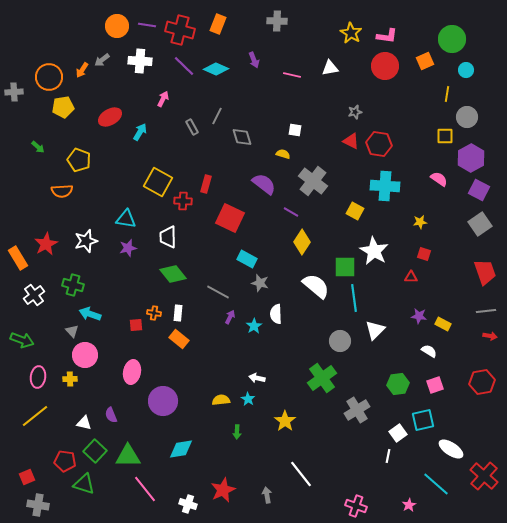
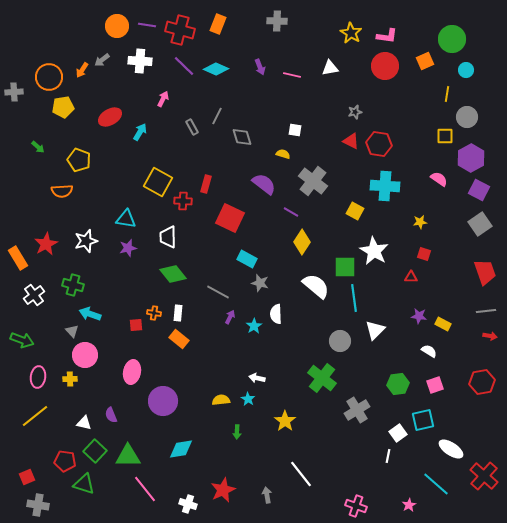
purple arrow at (254, 60): moved 6 px right, 7 px down
green cross at (322, 378): rotated 16 degrees counterclockwise
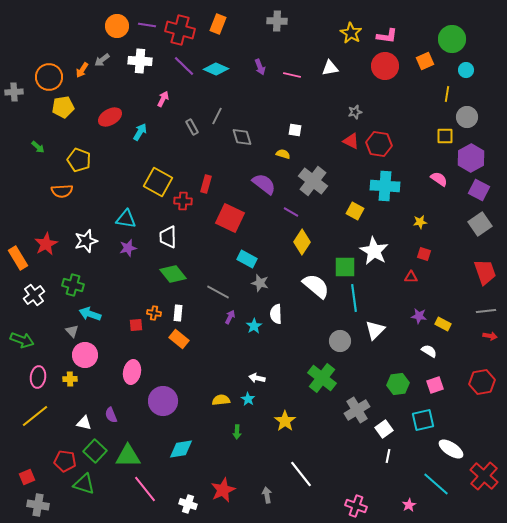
white square at (398, 433): moved 14 px left, 4 px up
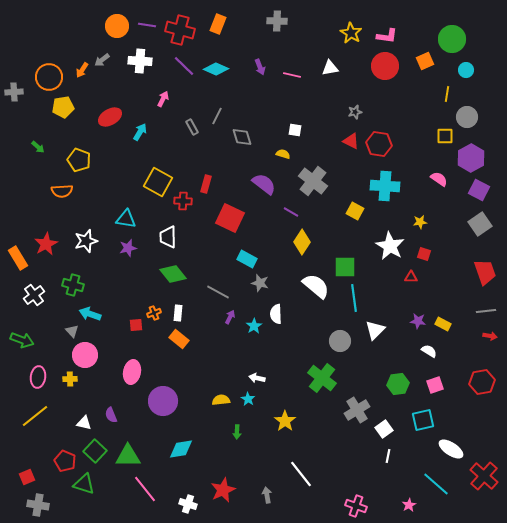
white star at (374, 251): moved 16 px right, 5 px up
orange cross at (154, 313): rotated 32 degrees counterclockwise
purple star at (419, 316): moved 1 px left, 5 px down
red pentagon at (65, 461): rotated 15 degrees clockwise
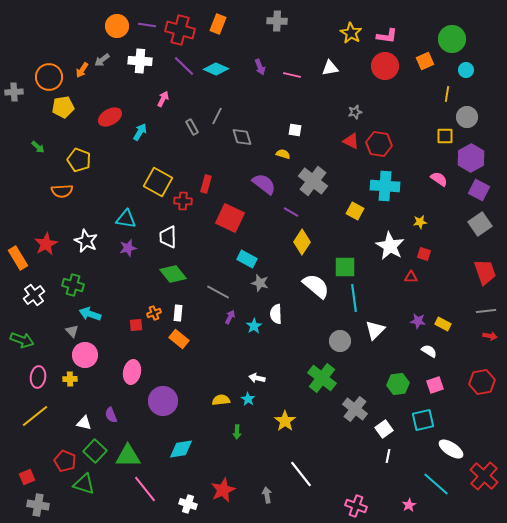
white star at (86, 241): rotated 30 degrees counterclockwise
gray cross at (357, 410): moved 2 px left, 1 px up; rotated 20 degrees counterclockwise
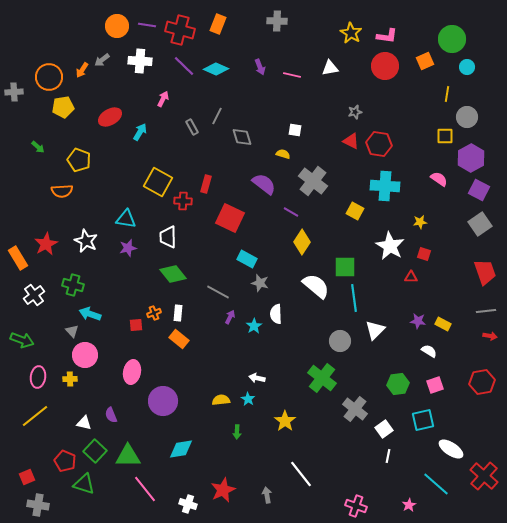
cyan circle at (466, 70): moved 1 px right, 3 px up
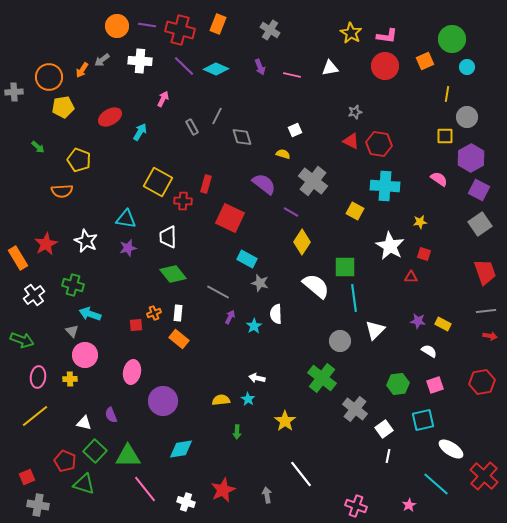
gray cross at (277, 21): moved 7 px left, 9 px down; rotated 30 degrees clockwise
white square at (295, 130): rotated 32 degrees counterclockwise
white cross at (188, 504): moved 2 px left, 2 px up
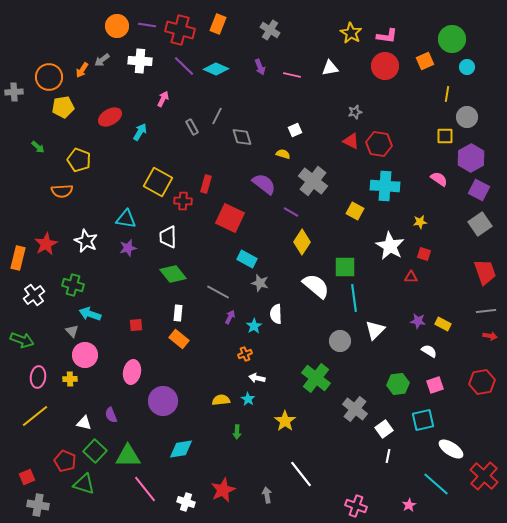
orange rectangle at (18, 258): rotated 45 degrees clockwise
orange cross at (154, 313): moved 91 px right, 41 px down
green cross at (322, 378): moved 6 px left
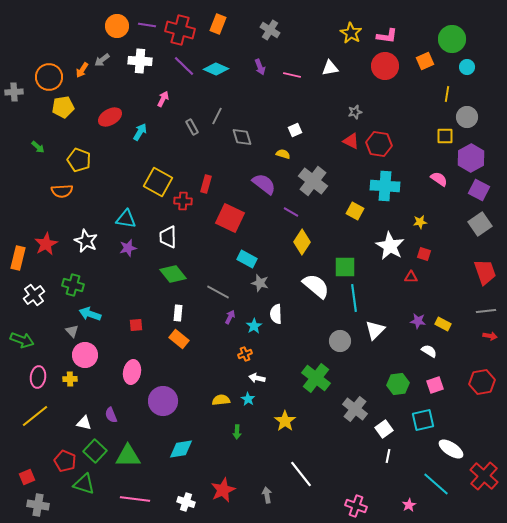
pink line at (145, 489): moved 10 px left, 10 px down; rotated 44 degrees counterclockwise
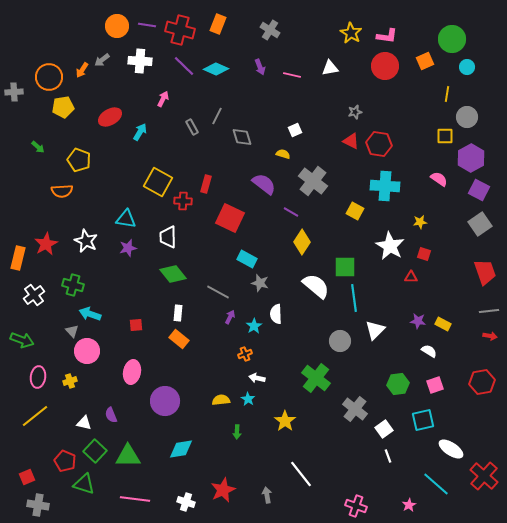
gray line at (486, 311): moved 3 px right
pink circle at (85, 355): moved 2 px right, 4 px up
yellow cross at (70, 379): moved 2 px down; rotated 16 degrees counterclockwise
purple circle at (163, 401): moved 2 px right
white line at (388, 456): rotated 32 degrees counterclockwise
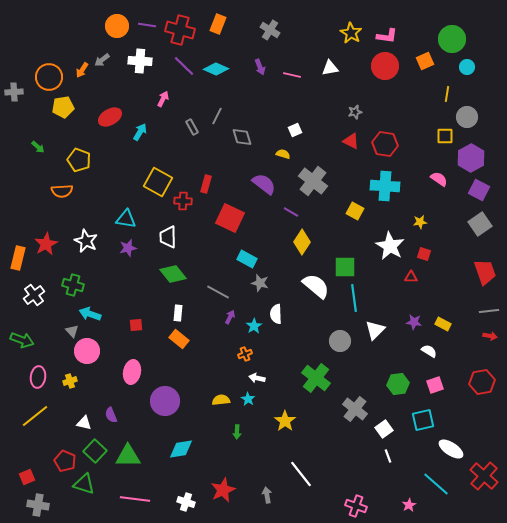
red hexagon at (379, 144): moved 6 px right
purple star at (418, 321): moved 4 px left, 1 px down
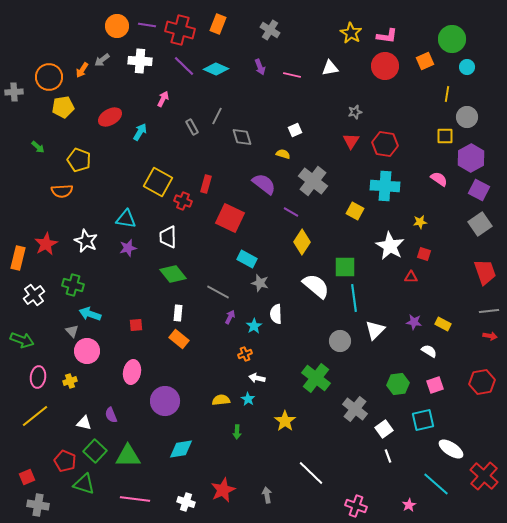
red triangle at (351, 141): rotated 36 degrees clockwise
red cross at (183, 201): rotated 18 degrees clockwise
white line at (301, 474): moved 10 px right, 1 px up; rotated 8 degrees counterclockwise
